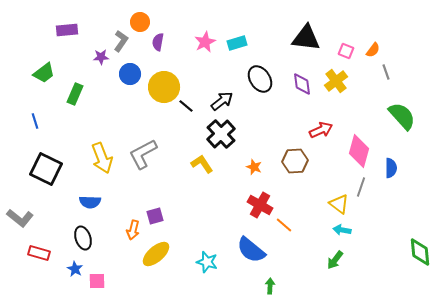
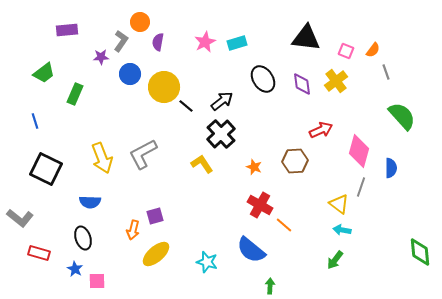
black ellipse at (260, 79): moved 3 px right
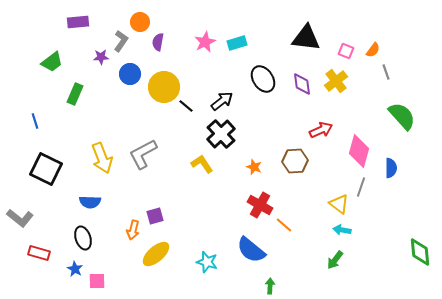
purple rectangle at (67, 30): moved 11 px right, 8 px up
green trapezoid at (44, 73): moved 8 px right, 11 px up
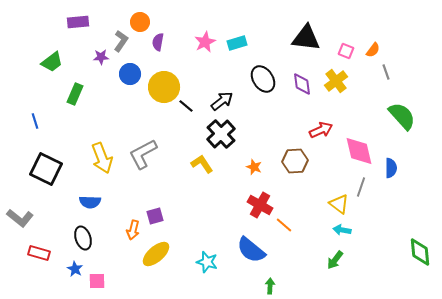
pink diamond at (359, 151): rotated 28 degrees counterclockwise
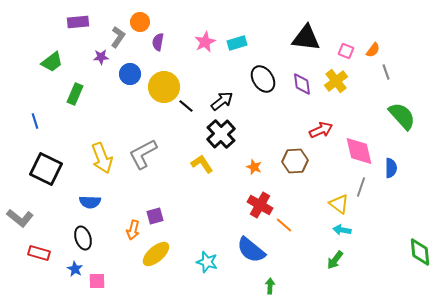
gray L-shape at (121, 41): moved 3 px left, 4 px up
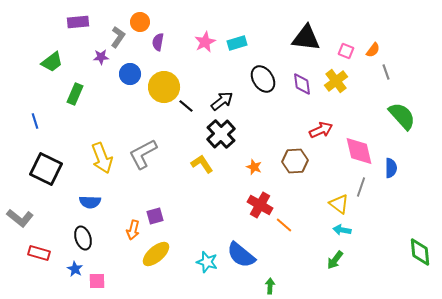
blue semicircle at (251, 250): moved 10 px left, 5 px down
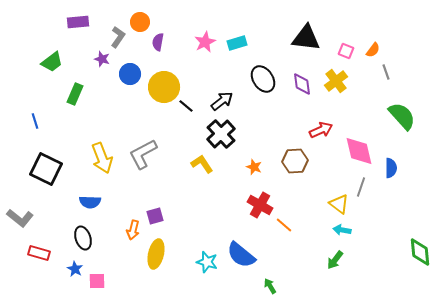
purple star at (101, 57): moved 1 px right, 2 px down; rotated 21 degrees clockwise
yellow ellipse at (156, 254): rotated 36 degrees counterclockwise
green arrow at (270, 286): rotated 35 degrees counterclockwise
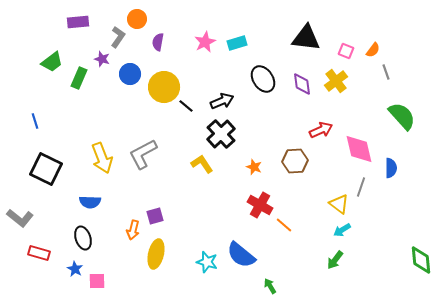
orange circle at (140, 22): moved 3 px left, 3 px up
green rectangle at (75, 94): moved 4 px right, 16 px up
black arrow at (222, 101): rotated 15 degrees clockwise
pink diamond at (359, 151): moved 2 px up
cyan arrow at (342, 230): rotated 42 degrees counterclockwise
green diamond at (420, 252): moved 1 px right, 8 px down
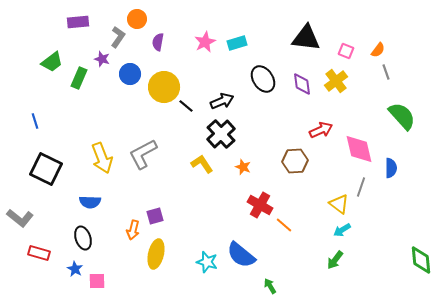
orange semicircle at (373, 50): moved 5 px right
orange star at (254, 167): moved 11 px left
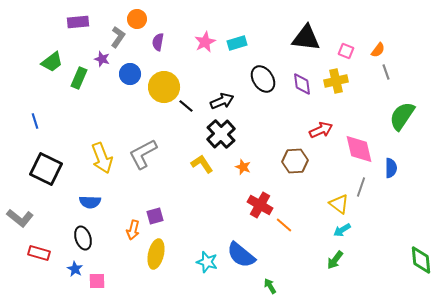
yellow cross at (336, 81): rotated 25 degrees clockwise
green semicircle at (402, 116): rotated 104 degrees counterclockwise
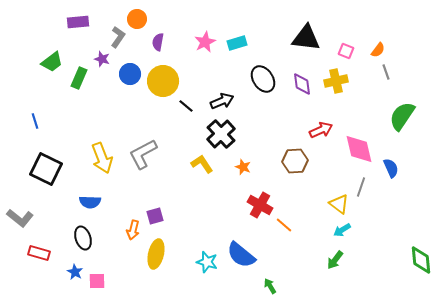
yellow circle at (164, 87): moved 1 px left, 6 px up
blue semicircle at (391, 168): rotated 24 degrees counterclockwise
blue star at (75, 269): moved 3 px down
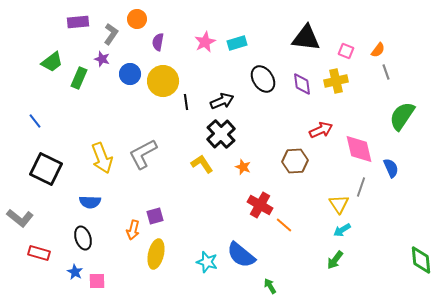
gray L-shape at (118, 37): moved 7 px left, 3 px up
black line at (186, 106): moved 4 px up; rotated 42 degrees clockwise
blue line at (35, 121): rotated 21 degrees counterclockwise
yellow triangle at (339, 204): rotated 20 degrees clockwise
